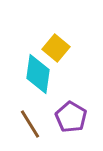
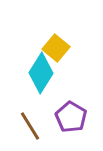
cyan diamond: moved 3 px right, 1 px up; rotated 24 degrees clockwise
brown line: moved 2 px down
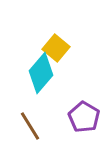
cyan diamond: rotated 9 degrees clockwise
purple pentagon: moved 13 px right
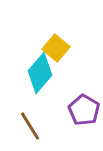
cyan diamond: moved 1 px left
purple pentagon: moved 7 px up
